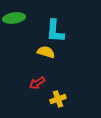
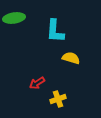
yellow semicircle: moved 25 px right, 6 px down
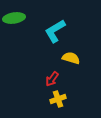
cyan L-shape: rotated 55 degrees clockwise
red arrow: moved 15 px right, 4 px up; rotated 21 degrees counterclockwise
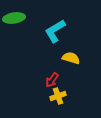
red arrow: moved 1 px down
yellow cross: moved 3 px up
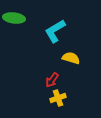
green ellipse: rotated 15 degrees clockwise
yellow cross: moved 2 px down
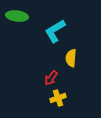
green ellipse: moved 3 px right, 2 px up
yellow semicircle: rotated 102 degrees counterclockwise
red arrow: moved 1 px left, 2 px up
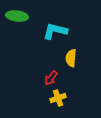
cyan L-shape: rotated 45 degrees clockwise
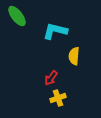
green ellipse: rotated 45 degrees clockwise
yellow semicircle: moved 3 px right, 2 px up
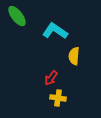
cyan L-shape: rotated 20 degrees clockwise
yellow cross: rotated 28 degrees clockwise
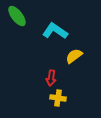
yellow semicircle: rotated 48 degrees clockwise
red arrow: rotated 28 degrees counterclockwise
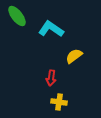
cyan L-shape: moved 4 px left, 2 px up
yellow cross: moved 1 px right, 4 px down
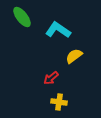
green ellipse: moved 5 px right, 1 px down
cyan L-shape: moved 7 px right, 1 px down
red arrow: rotated 42 degrees clockwise
